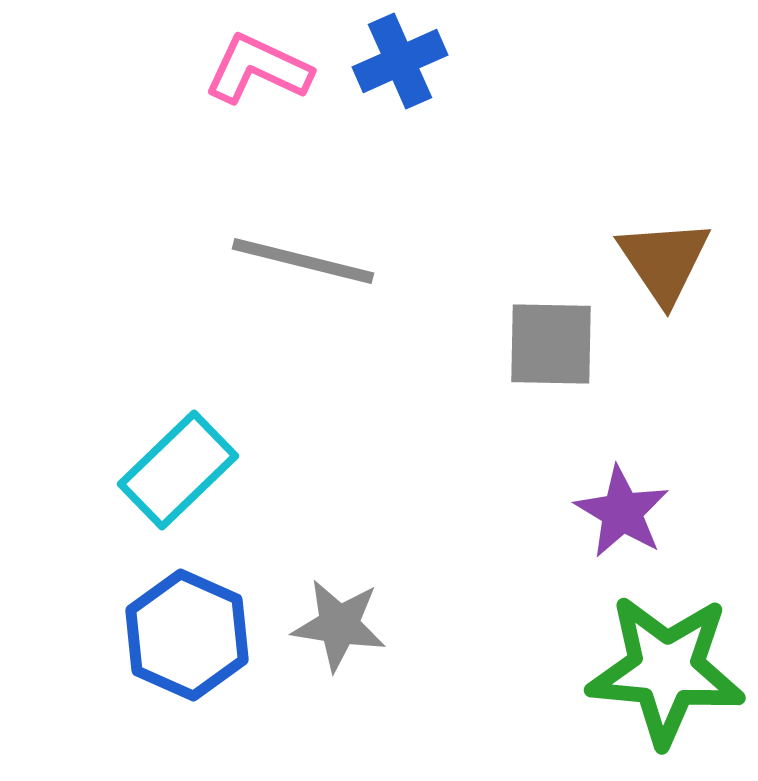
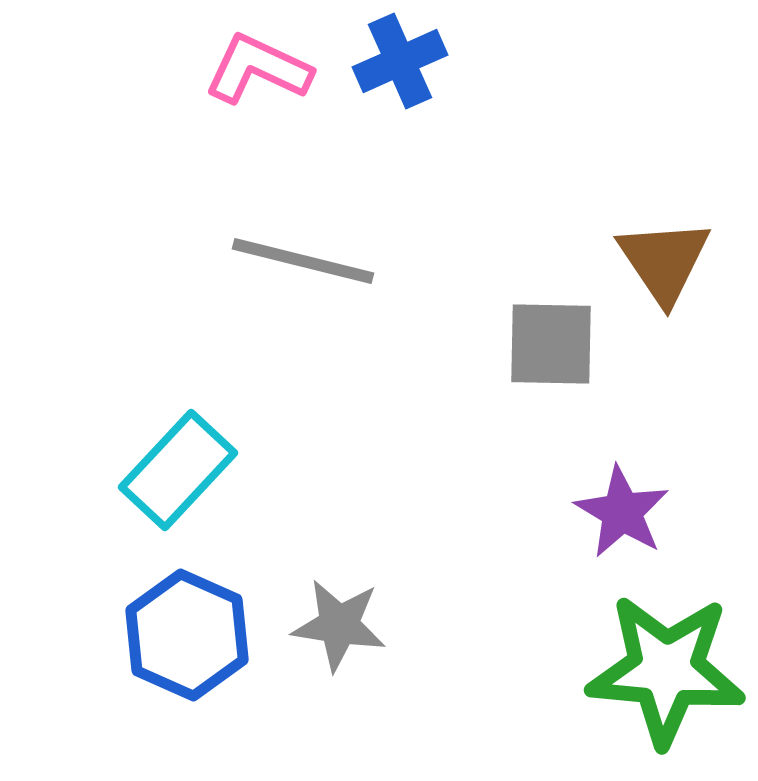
cyan rectangle: rotated 3 degrees counterclockwise
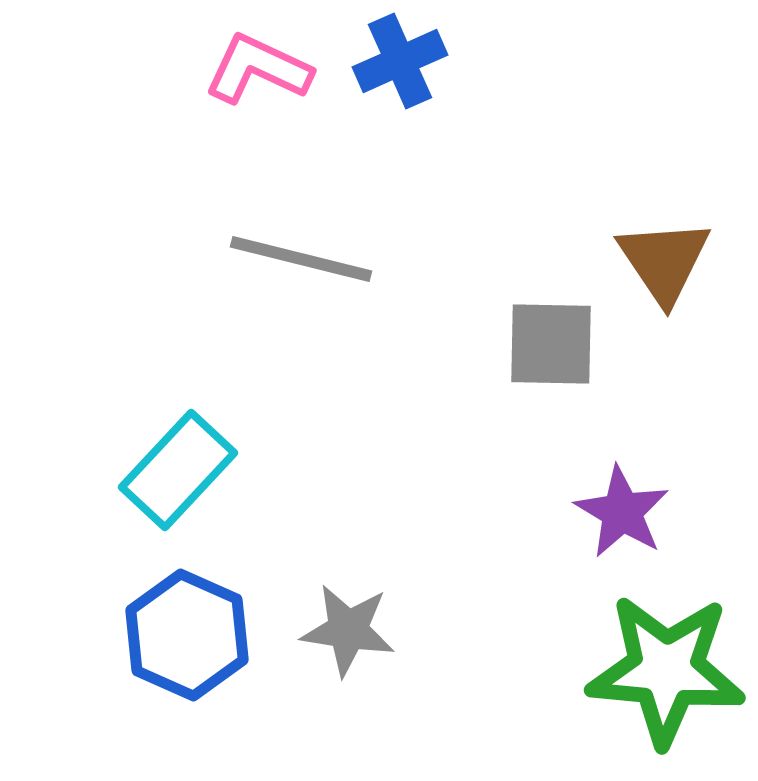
gray line: moved 2 px left, 2 px up
gray star: moved 9 px right, 5 px down
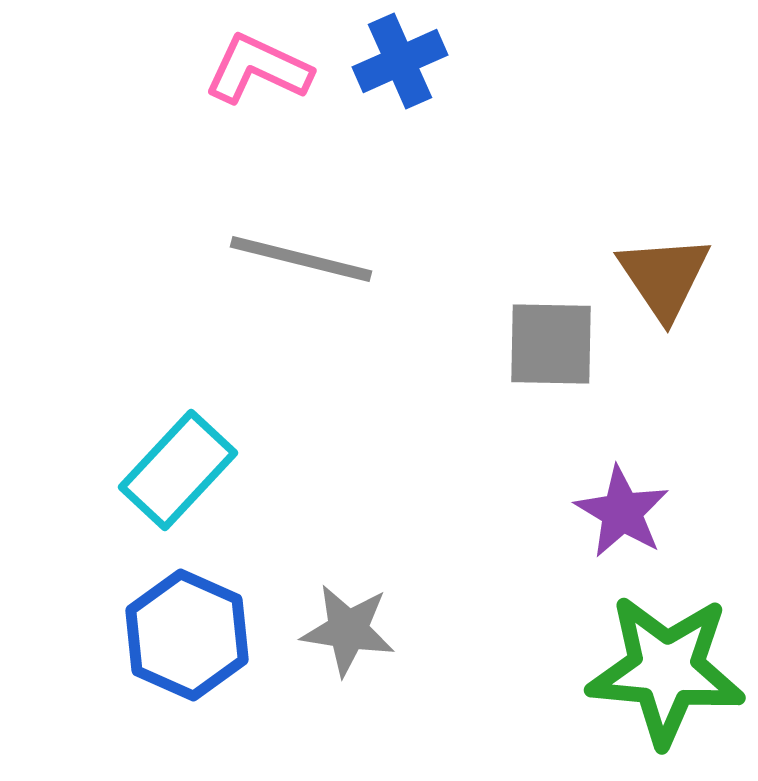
brown triangle: moved 16 px down
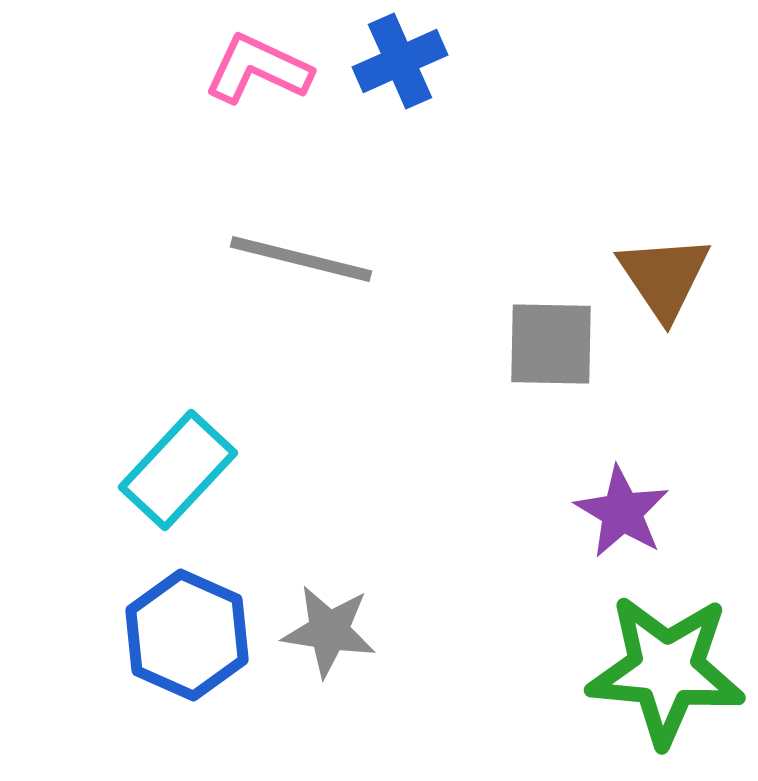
gray star: moved 19 px left, 1 px down
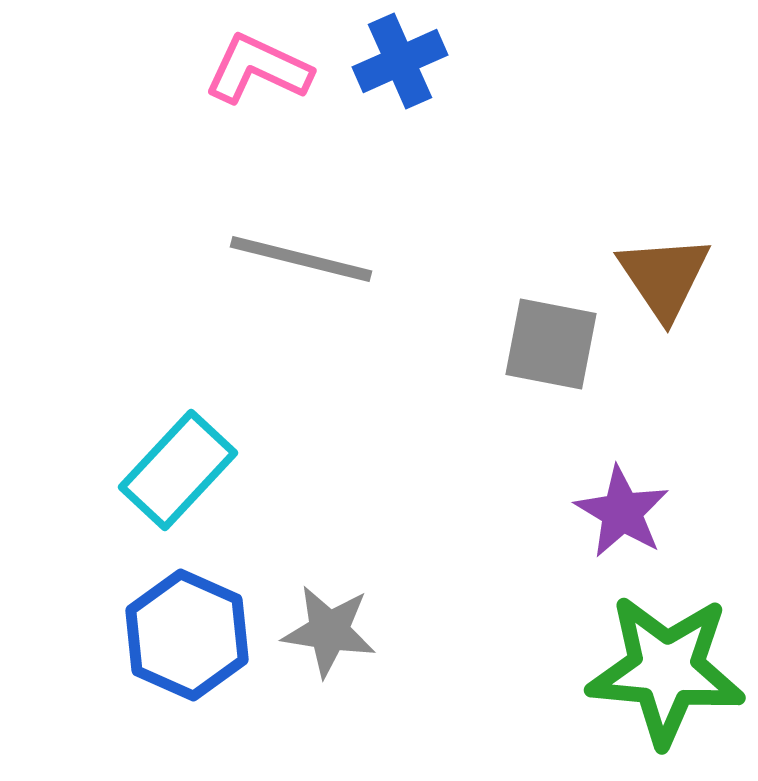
gray square: rotated 10 degrees clockwise
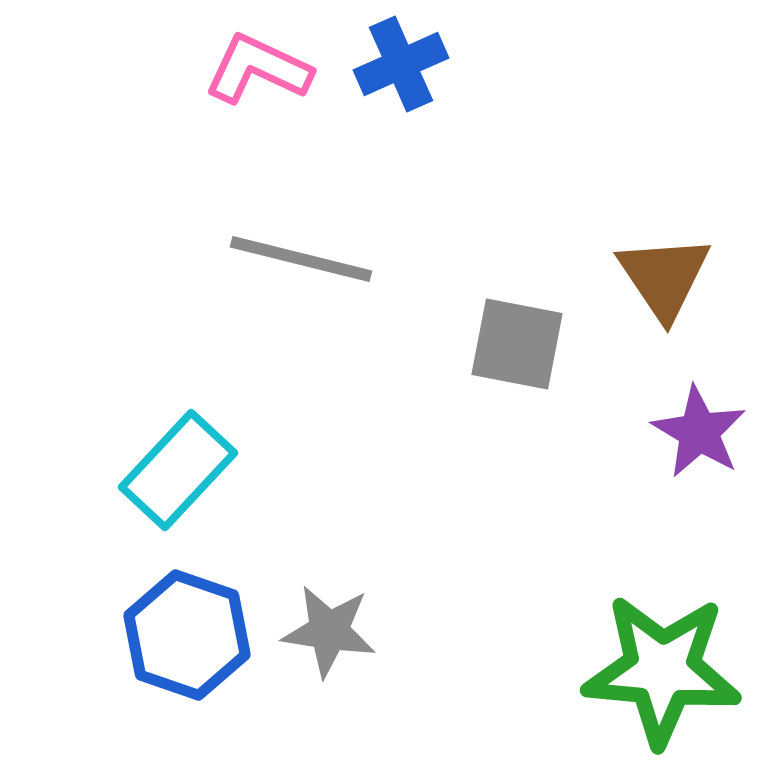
blue cross: moved 1 px right, 3 px down
gray square: moved 34 px left
purple star: moved 77 px right, 80 px up
blue hexagon: rotated 5 degrees counterclockwise
green star: moved 4 px left
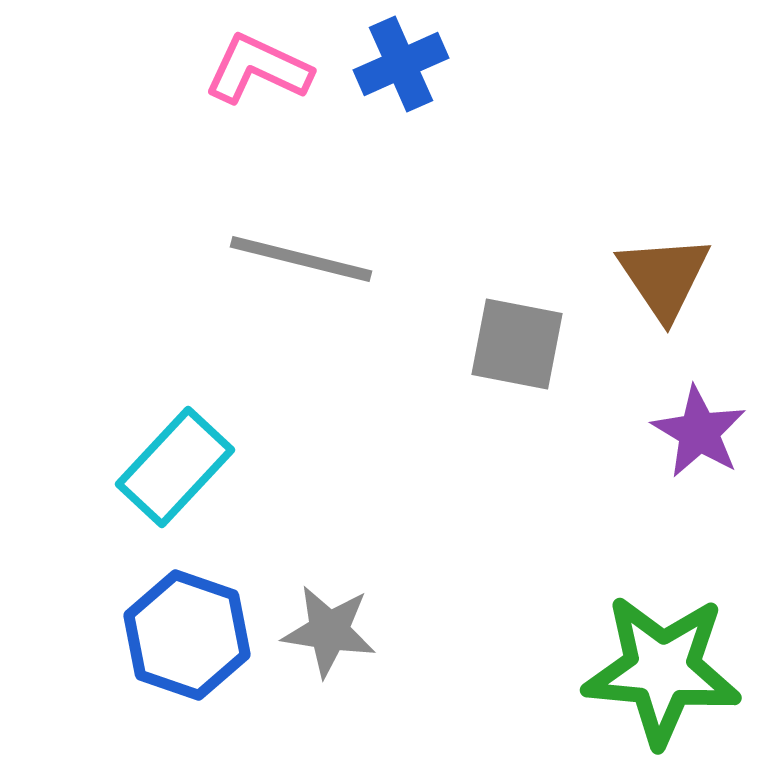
cyan rectangle: moved 3 px left, 3 px up
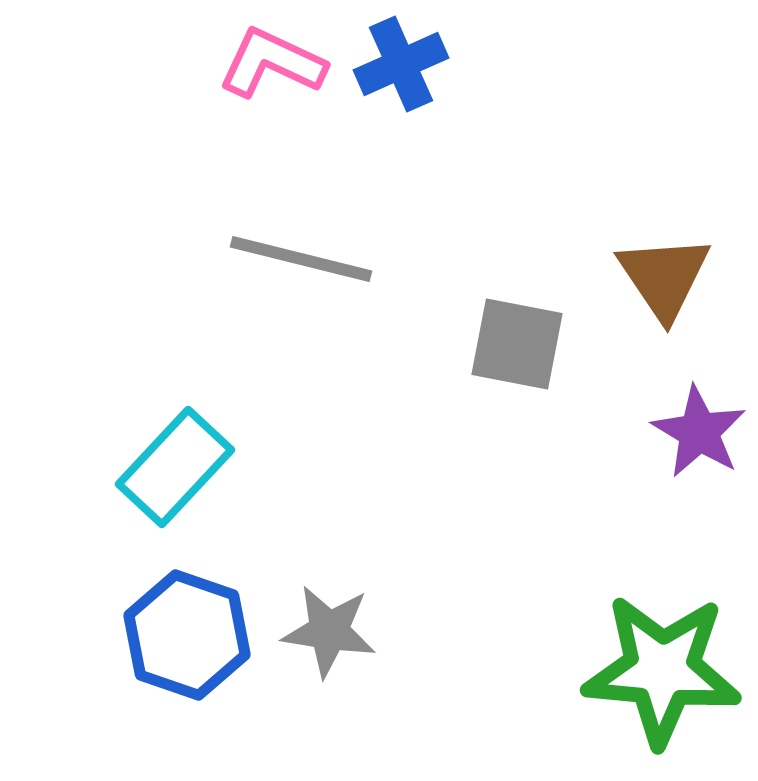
pink L-shape: moved 14 px right, 6 px up
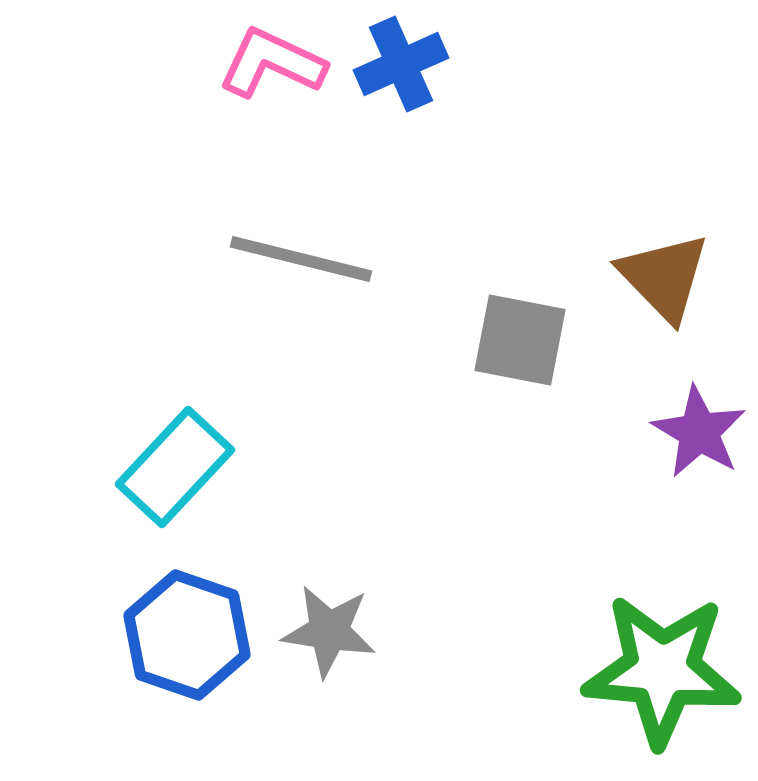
brown triangle: rotated 10 degrees counterclockwise
gray square: moved 3 px right, 4 px up
